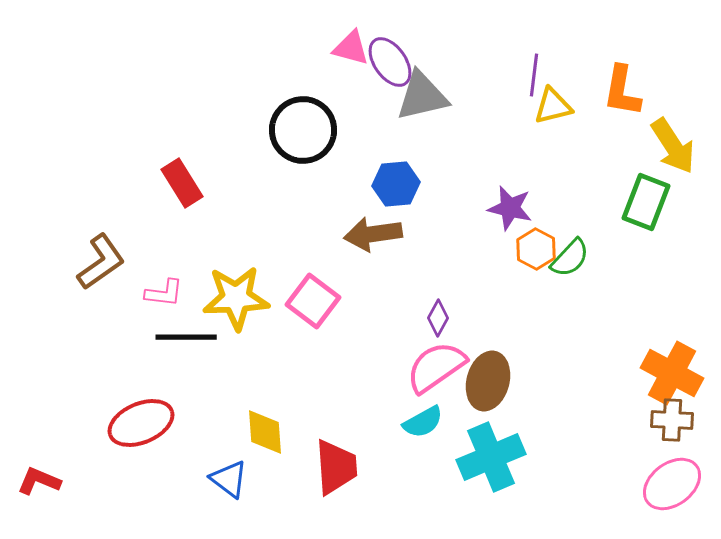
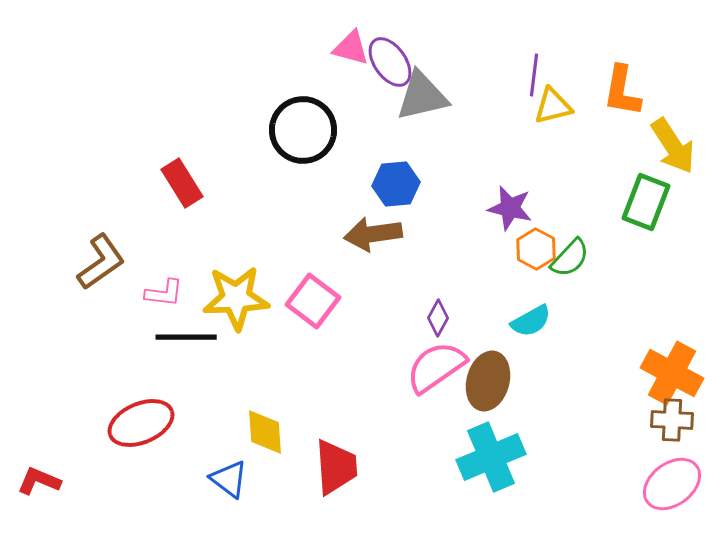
cyan semicircle: moved 108 px right, 101 px up
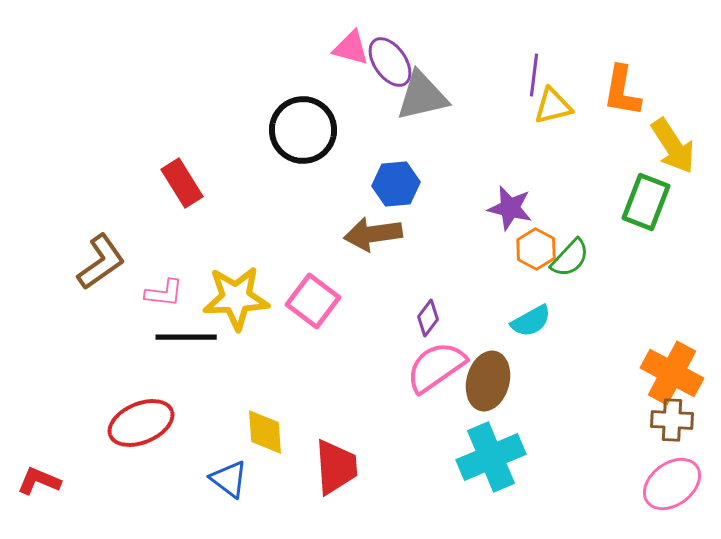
purple diamond: moved 10 px left; rotated 9 degrees clockwise
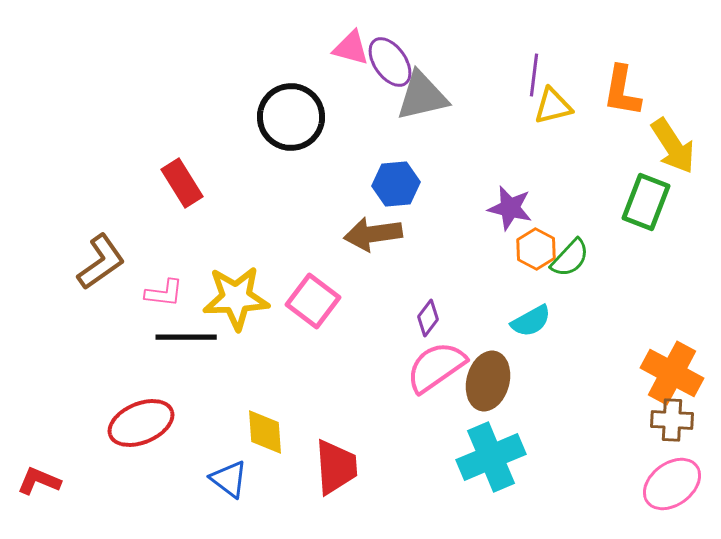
black circle: moved 12 px left, 13 px up
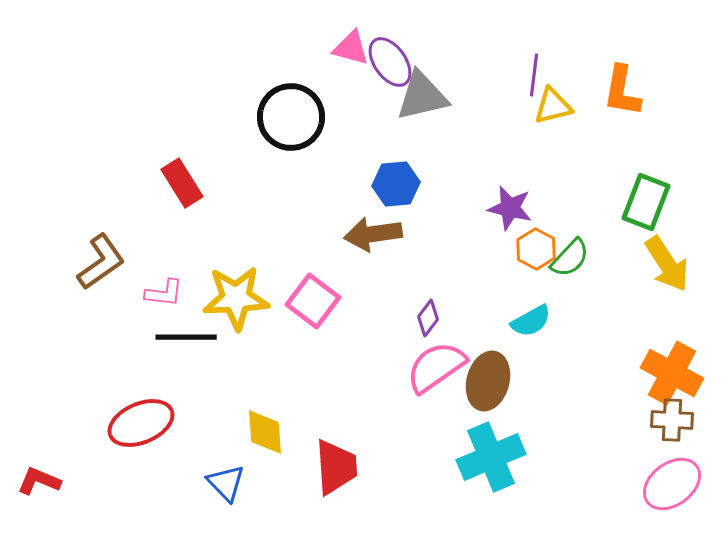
yellow arrow: moved 6 px left, 118 px down
blue triangle: moved 3 px left, 4 px down; rotated 9 degrees clockwise
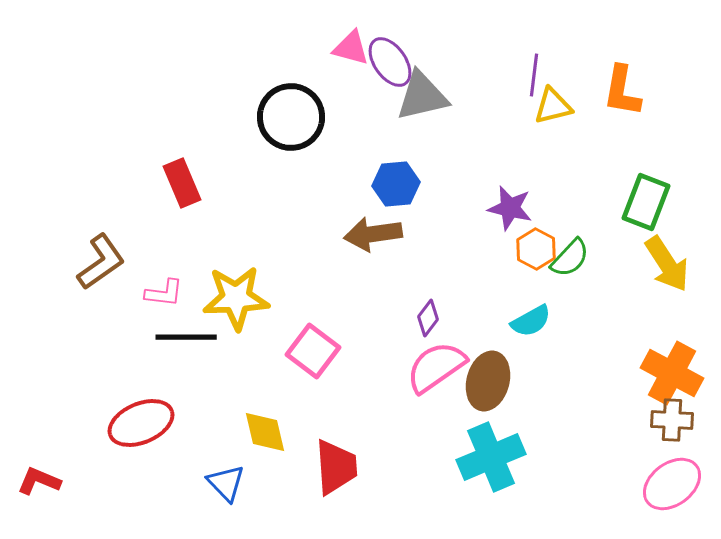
red rectangle: rotated 9 degrees clockwise
pink square: moved 50 px down
yellow diamond: rotated 9 degrees counterclockwise
